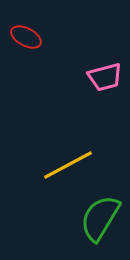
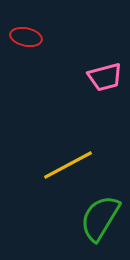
red ellipse: rotated 16 degrees counterclockwise
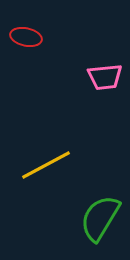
pink trapezoid: rotated 9 degrees clockwise
yellow line: moved 22 px left
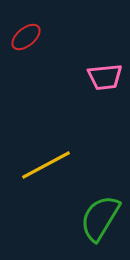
red ellipse: rotated 52 degrees counterclockwise
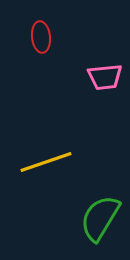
red ellipse: moved 15 px right; rotated 56 degrees counterclockwise
yellow line: moved 3 px up; rotated 9 degrees clockwise
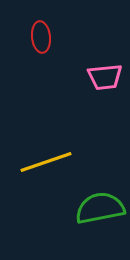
green semicircle: moved 10 px up; rotated 48 degrees clockwise
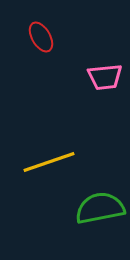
red ellipse: rotated 24 degrees counterclockwise
yellow line: moved 3 px right
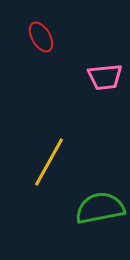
yellow line: rotated 42 degrees counterclockwise
